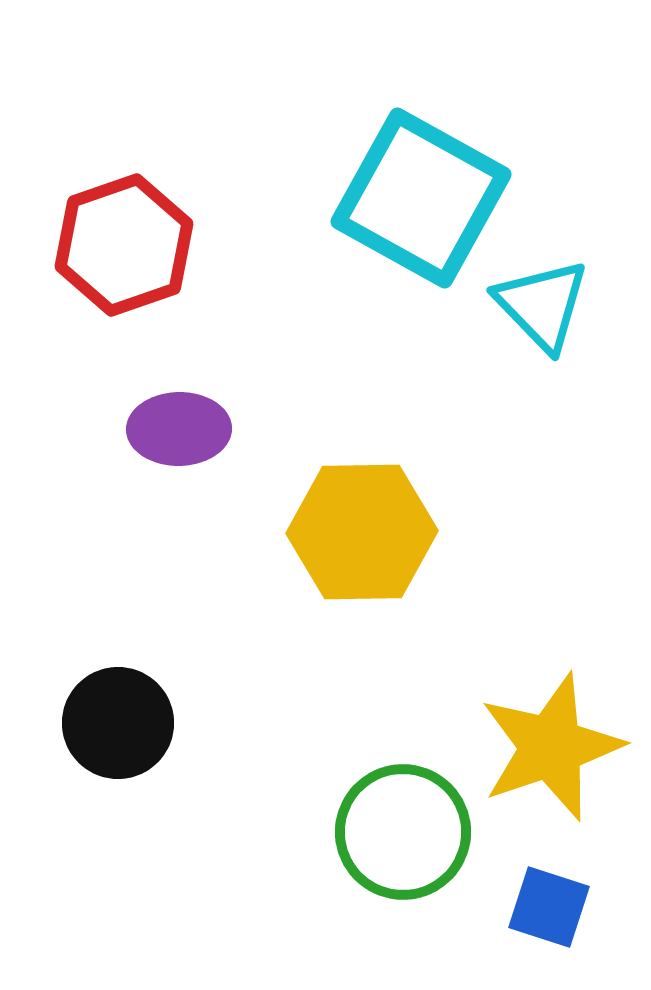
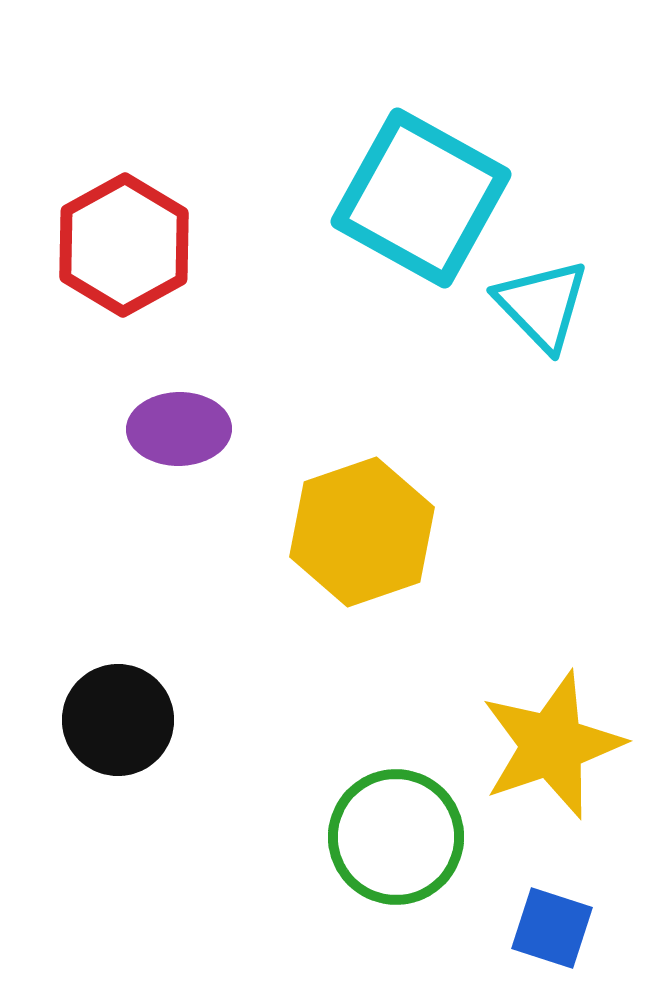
red hexagon: rotated 10 degrees counterclockwise
yellow hexagon: rotated 18 degrees counterclockwise
black circle: moved 3 px up
yellow star: moved 1 px right, 2 px up
green circle: moved 7 px left, 5 px down
blue square: moved 3 px right, 21 px down
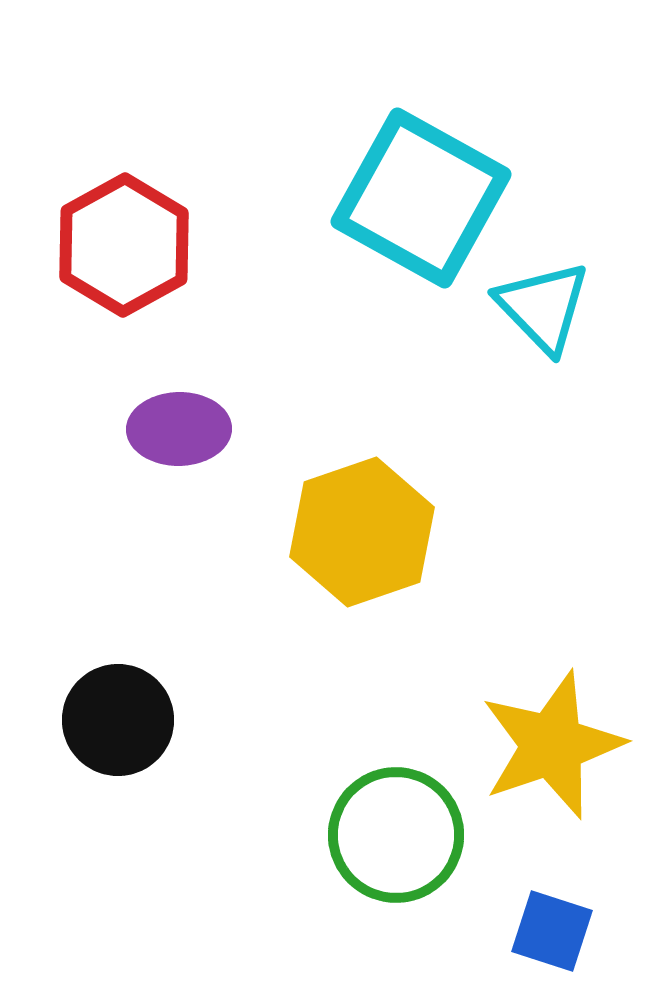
cyan triangle: moved 1 px right, 2 px down
green circle: moved 2 px up
blue square: moved 3 px down
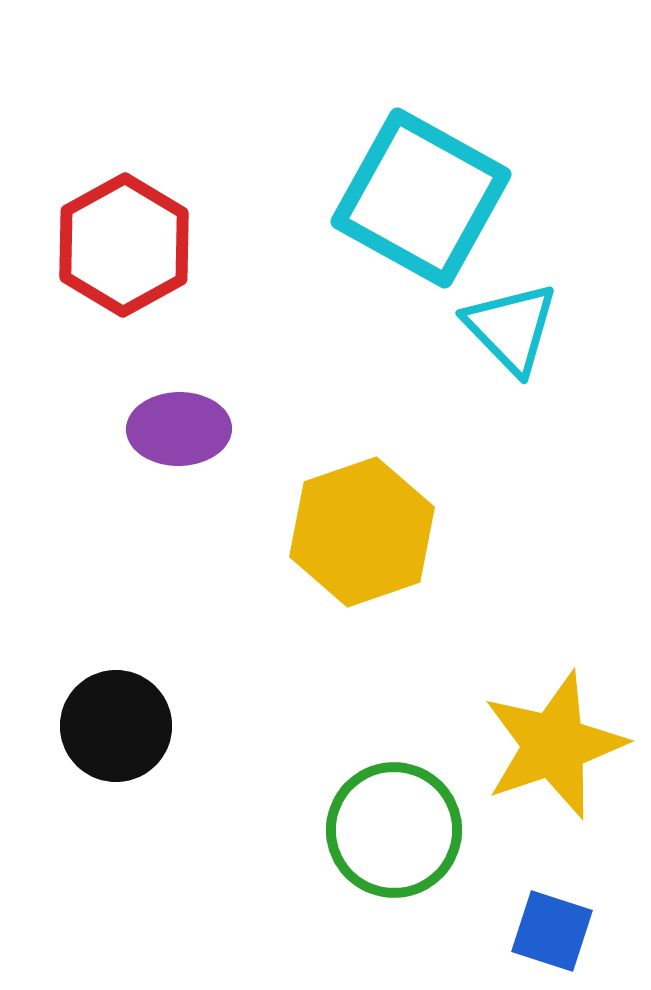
cyan triangle: moved 32 px left, 21 px down
black circle: moved 2 px left, 6 px down
yellow star: moved 2 px right
green circle: moved 2 px left, 5 px up
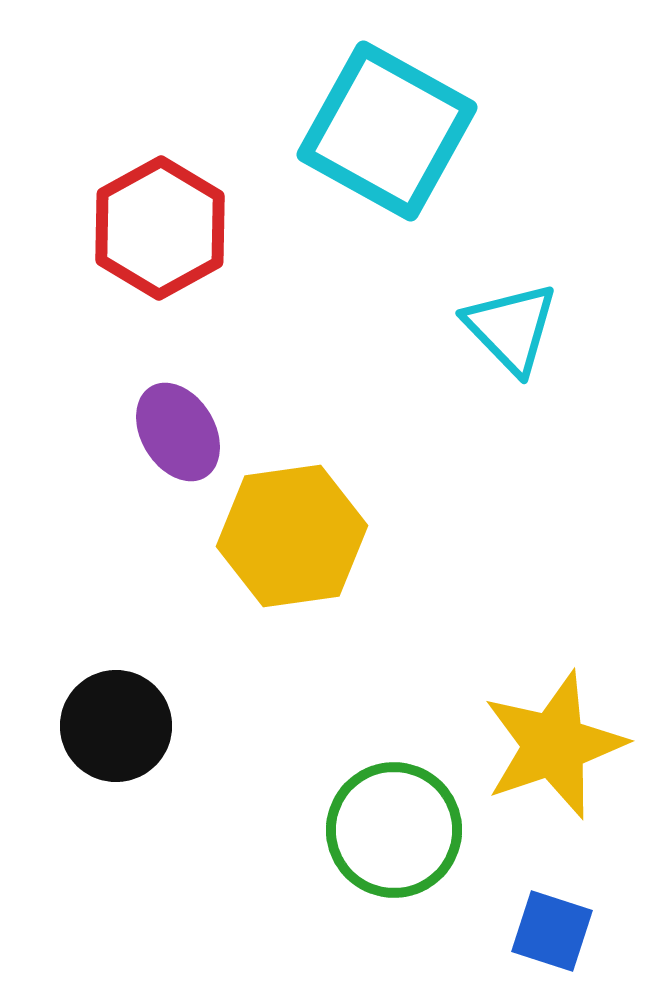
cyan square: moved 34 px left, 67 px up
red hexagon: moved 36 px right, 17 px up
purple ellipse: moved 1 px left, 3 px down; rotated 60 degrees clockwise
yellow hexagon: moved 70 px left, 4 px down; rotated 11 degrees clockwise
